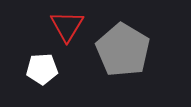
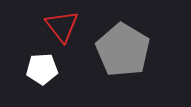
red triangle: moved 5 px left; rotated 9 degrees counterclockwise
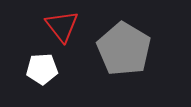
gray pentagon: moved 1 px right, 1 px up
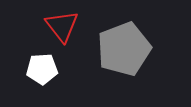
gray pentagon: rotated 20 degrees clockwise
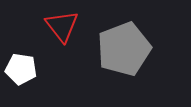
white pentagon: moved 21 px left; rotated 12 degrees clockwise
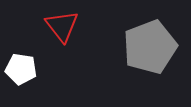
gray pentagon: moved 26 px right, 2 px up
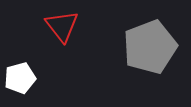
white pentagon: moved 1 px left, 9 px down; rotated 24 degrees counterclockwise
